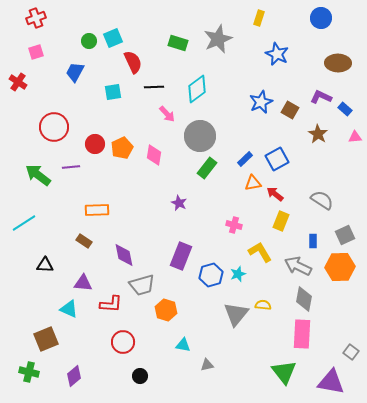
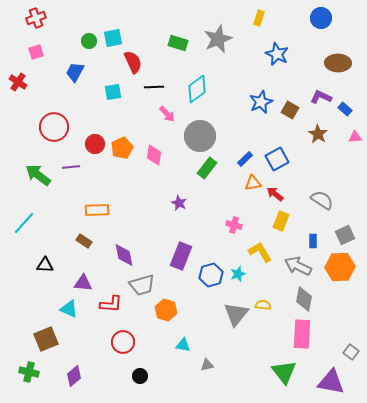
cyan square at (113, 38): rotated 12 degrees clockwise
cyan line at (24, 223): rotated 15 degrees counterclockwise
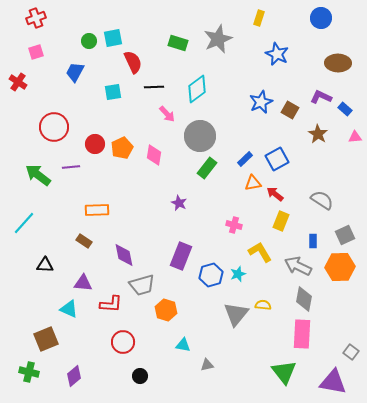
purple triangle at (331, 382): moved 2 px right
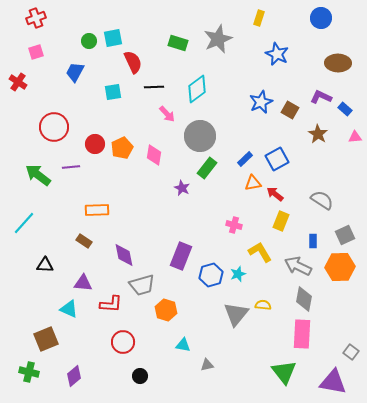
purple star at (179, 203): moved 3 px right, 15 px up
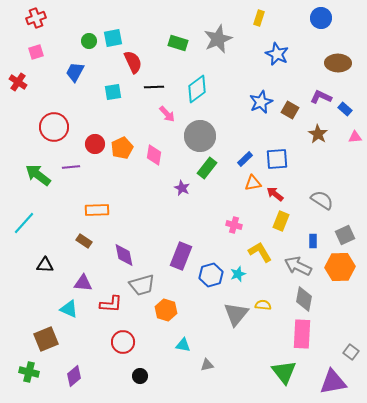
blue square at (277, 159): rotated 25 degrees clockwise
purple triangle at (333, 382): rotated 20 degrees counterclockwise
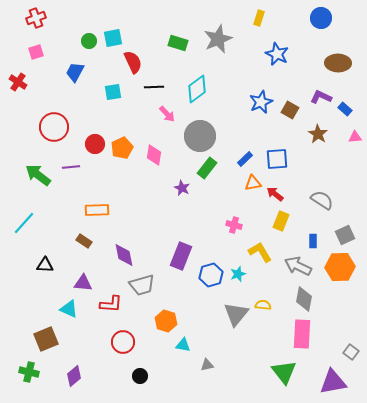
orange hexagon at (166, 310): moved 11 px down
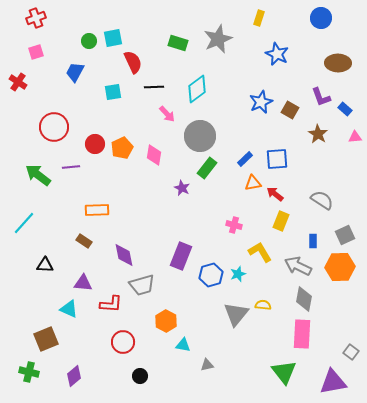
purple L-shape at (321, 97): rotated 135 degrees counterclockwise
orange hexagon at (166, 321): rotated 10 degrees clockwise
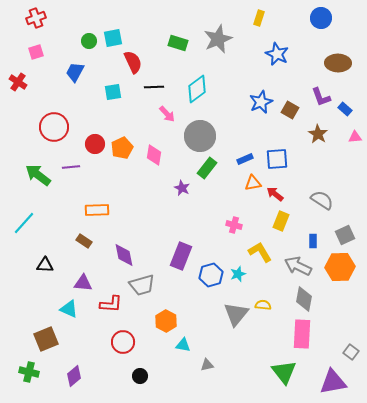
blue rectangle at (245, 159): rotated 21 degrees clockwise
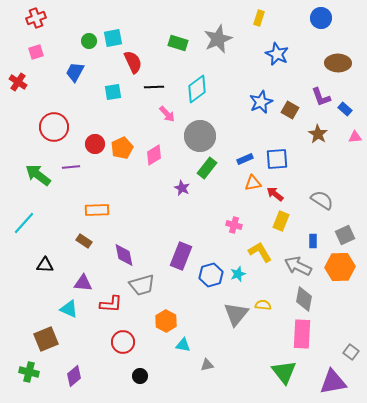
pink diamond at (154, 155): rotated 50 degrees clockwise
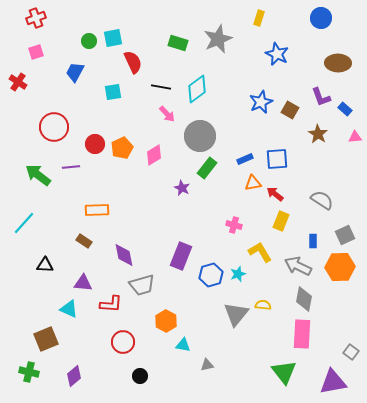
black line at (154, 87): moved 7 px right; rotated 12 degrees clockwise
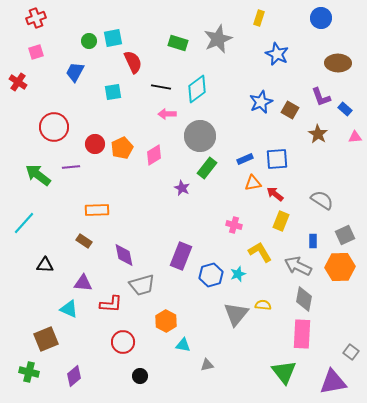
pink arrow at (167, 114): rotated 132 degrees clockwise
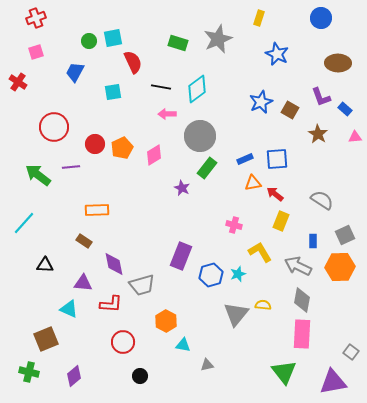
purple diamond at (124, 255): moved 10 px left, 9 px down
gray diamond at (304, 299): moved 2 px left, 1 px down
